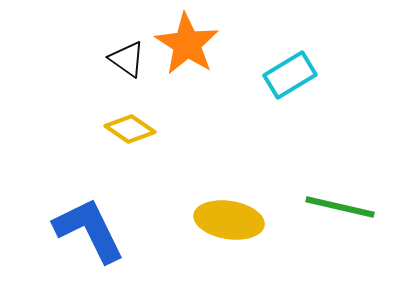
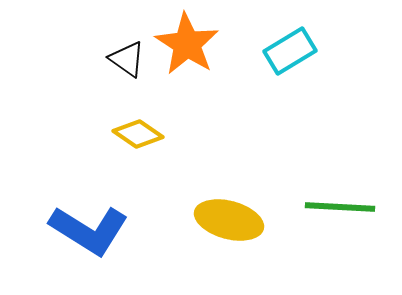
cyan rectangle: moved 24 px up
yellow diamond: moved 8 px right, 5 px down
green line: rotated 10 degrees counterclockwise
yellow ellipse: rotated 6 degrees clockwise
blue L-shape: rotated 148 degrees clockwise
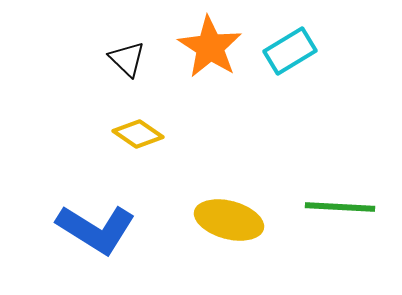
orange star: moved 23 px right, 3 px down
black triangle: rotated 9 degrees clockwise
blue L-shape: moved 7 px right, 1 px up
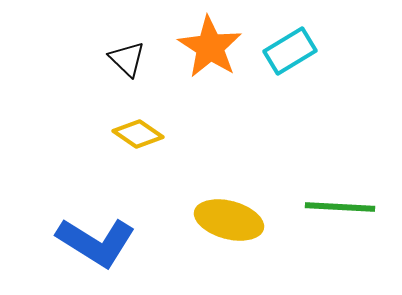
blue L-shape: moved 13 px down
